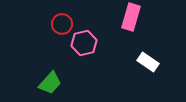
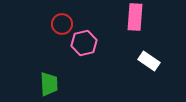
pink rectangle: moved 4 px right; rotated 12 degrees counterclockwise
white rectangle: moved 1 px right, 1 px up
green trapezoid: moved 1 px left, 1 px down; rotated 45 degrees counterclockwise
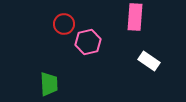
red circle: moved 2 px right
pink hexagon: moved 4 px right, 1 px up
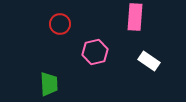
red circle: moved 4 px left
pink hexagon: moved 7 px right, 10 px down
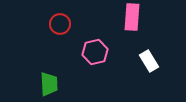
pink rectangle: moved 3 px left
white rectangle: rotated 25 degrees clockwise
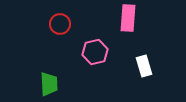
pink rectangle: moved 4 px left, 1 px down
white rectangle: moved 5 px left, 5 px down; rotated 15 degrees clockwise
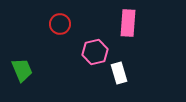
pink rectangle: moved 5 px down
white rectangle: moved 25 px left, 7 px down
green trapezoid: moved 27 px left, 14 px up; rotated 20 degrees counterclockwise
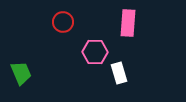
red circle: moved 3 px right, 2 px up
pink hexagon: rotated 15 degrees clockwise
green trapezoid: moved 1 px left, 3 px down
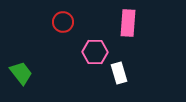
green trapezoid: rotated 15 degrees counterclockwise
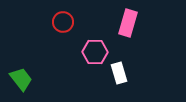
pink rectangle: rotated 12 degrees clockwise
green trapezoid: moved 6 px down
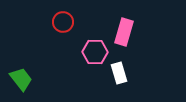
pink rectangle: moved 4 px left, 9 px down
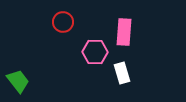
pink rectangle: rotated 12 degrees counterclockwise
white rectangle: moved 3 px right
green trapezoid: moved 3 px left, 2 px down
